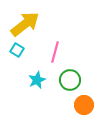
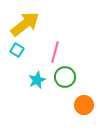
green circle: moved 5 px left, 3 px up
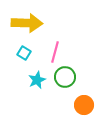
yellow arrow: moved 2 px right, 1 px up; rotated 40 degrees clockwise
cyan square: moved 7 px right, 3 px down
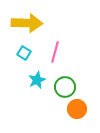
green circle: moved 10 px down
orange circle: moved 7 px left, 4 px down
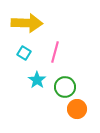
cyan star: rotated 12 degrees counterclockwise
